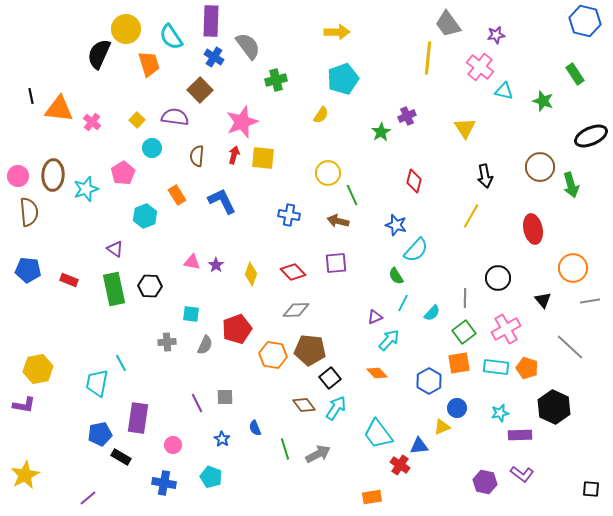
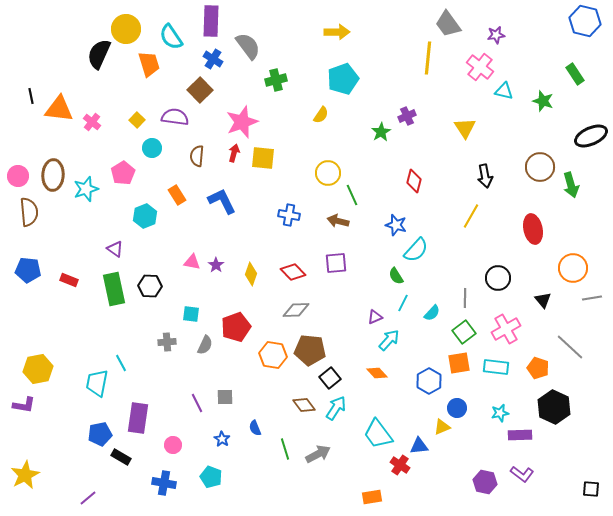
blue cross at (214, 57): moved 1 px left, 2 px down
red arrow at (234, 155): moved 2 px up
gray line at (590, 301): moved 2 px right, 3 px up
red pentagon at (237, 329): moved 1 px left, 2 px up
orange pentagon at (527, 368): moved 11 px right
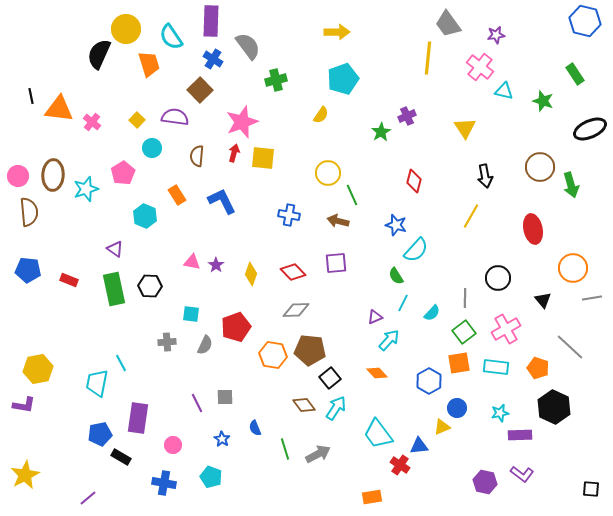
black ellipse at (591, 136): moved 1 px left, 7 px up
cyan hexagon at (145, 216): rotated 15 degrees counterclockwise
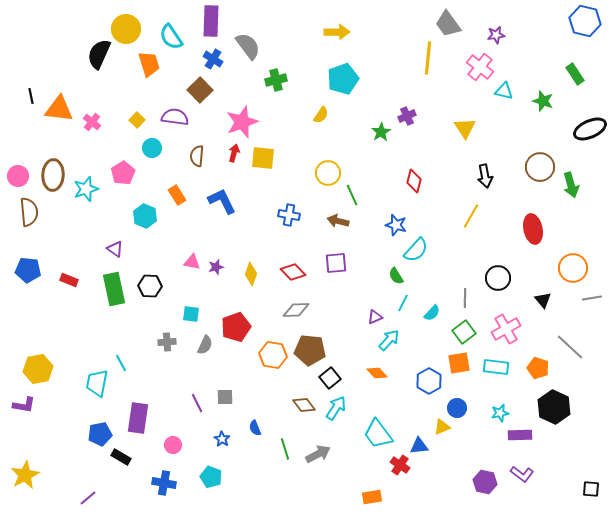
purple star at (216, 265): moved 2 px down; rotated 21 degrees clockwise
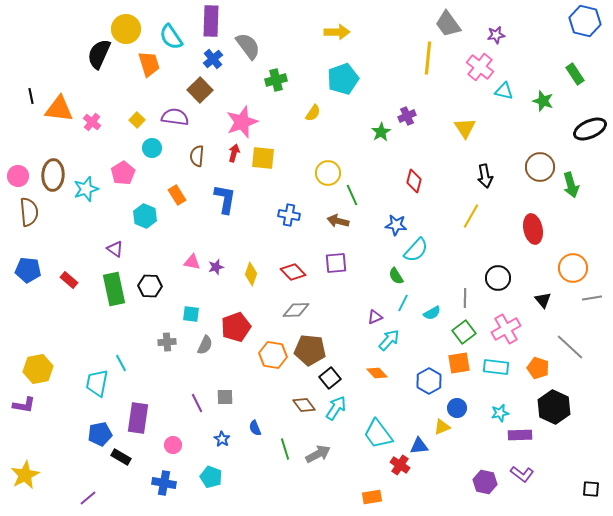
blue cross at (213, 59): rotated 18 degrees clockwise
yellow semicircle at (321, 115): moved 8 px left, 2 px up
blue L-shape at (222, 201): moved 3 px right, 2 px up; rotated 36 degrees clockwise
blue star at (396, 225): rotated 10 degrees counterclockwise
red rectangle at (69, 280): rotated 18 degrees clockwise
cyan semicircle at (432, 313): rotated 18 degrees clockwise
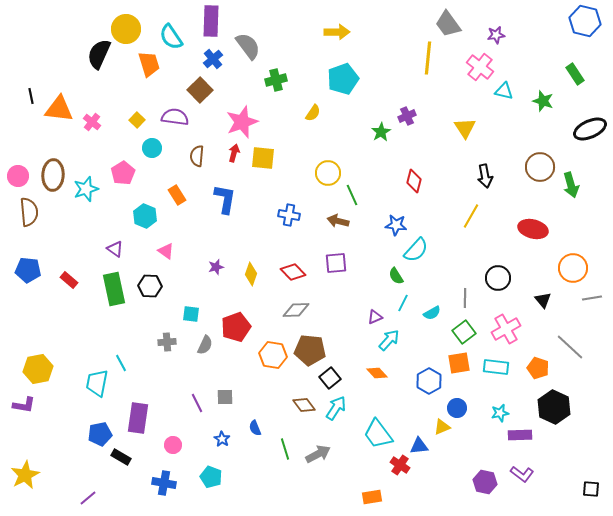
red ellipse at (533, 229): rotated 64 degrees counterclockwise
pink triangle at (192, 262): moved 26 px left, 11 px up; rotated 24 degrees clockwise
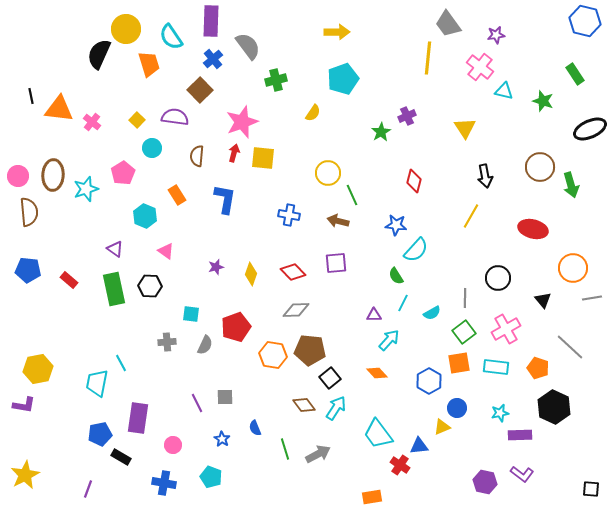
purple triangle at (375, 317): moved 1 px left, 2 px up; rotated 21 degrees clockwise
purple line at (88, 498): moved 9 px up; rotated 30 degrees counterclockwise
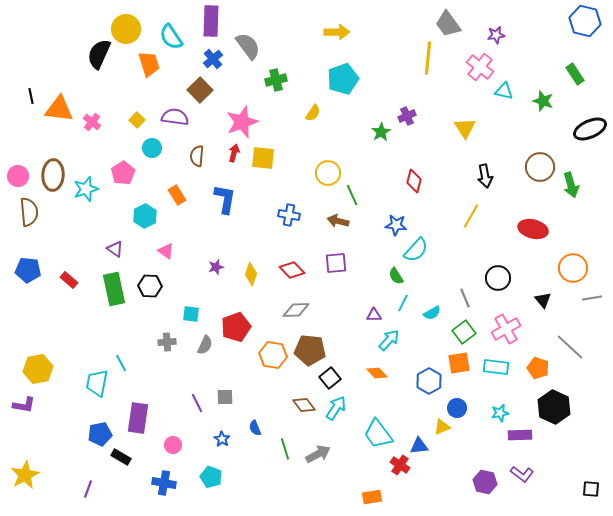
cyan hexagon at (145, 216): rotated 10 degrees clockwise
red diamond at (293, 272): moved 1 px left, 2 px up
gray line at (465, 298): rotated 24 degrees counterclockwise
